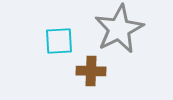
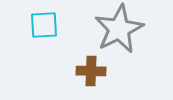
cyan square: moved 15 px left, 16 px up
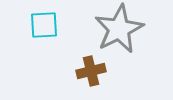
brown cross: rotated 16 degrees counterclockwise
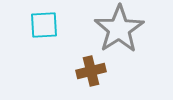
gray star: rotated 6 degrees counterclockwise
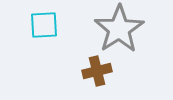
brown cross: moved 6 px right
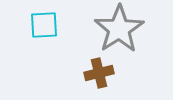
brown cross: moved 2 px right, 2 px down
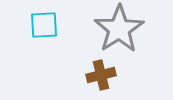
brown cross: moved 2 px right, 2 px down
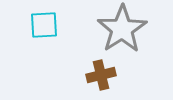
gray star: moved 3 px right
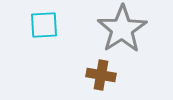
brown cross: rotated 24 degrees clockwise
